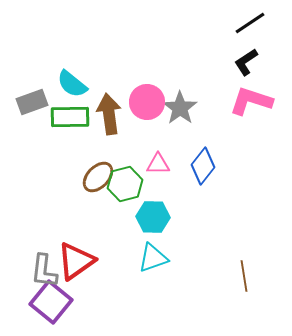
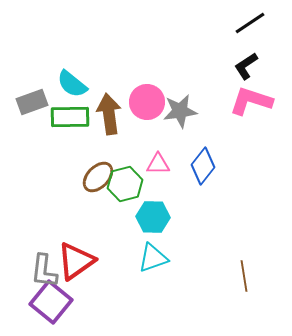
black L-shape: moved 4 px down
gray star: moved 3 px down; rotated 28 degrees clockwise
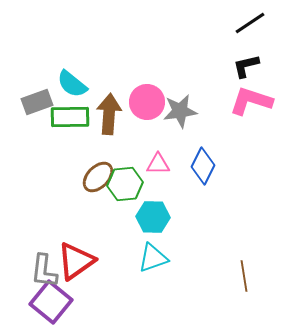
black L-shape: rotated 20 degrees clockwise
gray rectangle: moved 5 px right
brown arrow: rotated 12 degrees clockwise
blue diamond: rotated 12 degrees counterclockwise
green hexagon: rotated 8 degrees clockwise
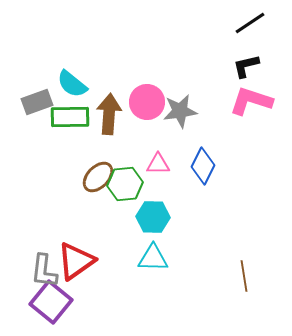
cyan triangle: rotated 20 degrees clockwise
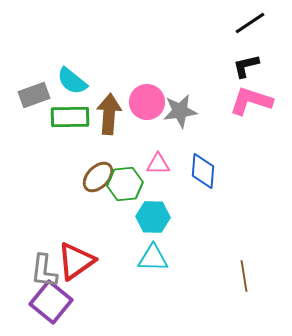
cyan semicircle: moved 3 px up
gray rectangle: moved 3 px left, 7 px up
blue diamond: moved 5 px down; rotated 21 degrees counterclockwise
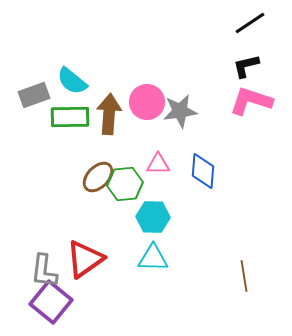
red triangle: moved 9 px right, 2 px up
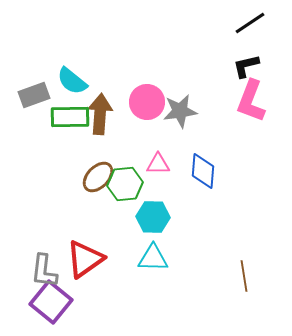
pink L-shape: rotated 87 degrees counterclockwise
brown arrow: moved 9 px left
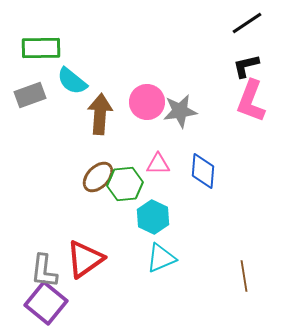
black line: moved 3 px left
gray rectangle: moved 4 px left
green rectangle: moved 29 px left, 69 px up
cyan hexagon: rotated 24 degrees clockwise
cyan triangle: moved 8 px right; rotated 24 degrees counterclockwise
purple square: moved 5 px left, 1 px down
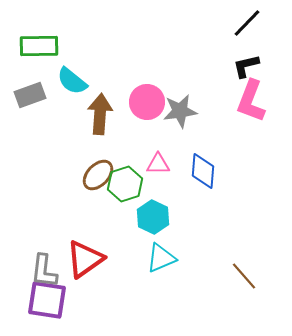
black line: rotated 12 degrees counterclockwise
green rectangle: moved 2 px left, 2 px up
brown ellipse: moved 2 px up
green hexagon: rotated 12 degrees counterclockwise
brown line: rotated 32 degrees counterclockwise
purple square: moved 1 px right, 3 px up; rotated 30 degrees counterclockwise
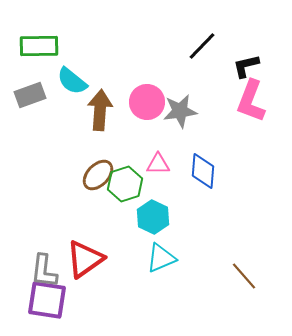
black line: moved 45 px left, 23 px down
brown arrow: moved 4 px up
